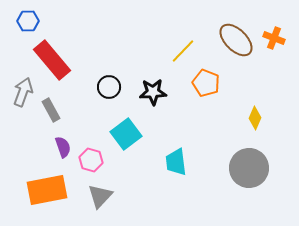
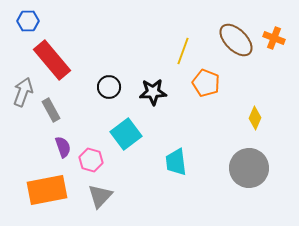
yellow line: rotated 24 degrees counterclockwise
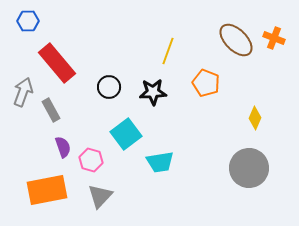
yellow line: moved 15 px left
red rectangle: moved 5 px right, 3 px down
cyan trapezoid: moved 16 px left; rotated 92 degrees counterclockwise
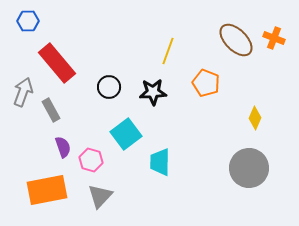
cyan trapezoid: rotated 100 degrees clockwise
